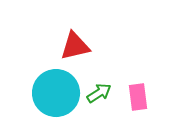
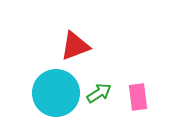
red triangle: rotated 8 degrees counterclockwise
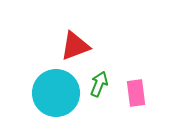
green arrow: moved 9 px up; rotated 35 degrees counterclockwise
pink rectangle: moved 2 px left, 4 px up
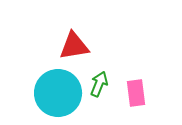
red triangle: moved 1 px left; rotated 12 degrees clockwise
cyan circle: moved 2 px right
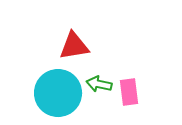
green arrow: rotated 100 degrees counterclockwise
pink rectangle: moved 7 px left, 1 px up
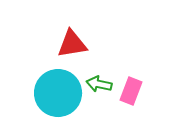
red triangle: moved 2 px left, 2 px up
pink rectangle: moved 2 px right, 1 px up; rotated 28 degrees clockwise
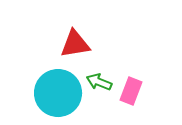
red triangle: moved 3 px right
green arrow: moved 2 px up; rotated 10 degrees clockwise
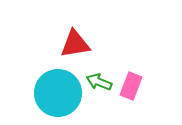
pink rectangle: moved 5 px up
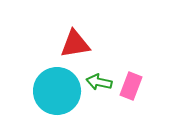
green arrow: rotated 10 degrees counterclockwise
cyan circle: moved 1 px left, 2 px up
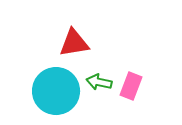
red triangle: moved 1 px left, 1 px up
cyan circle: moved 1 px left
